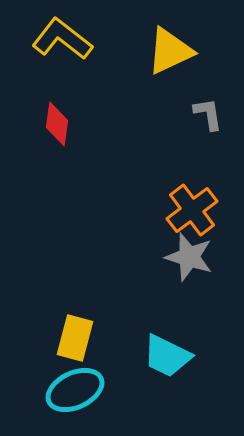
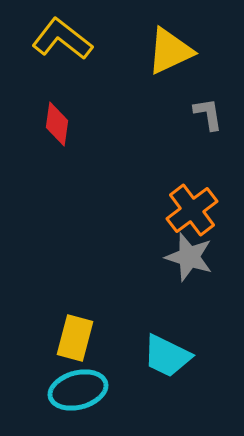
cyan ellipse: moved 3 px right; rotated 10 degrees clockwise
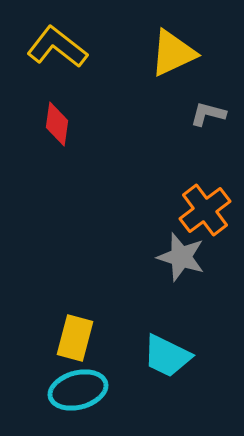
yellow L-shape: moved 5 px left, 8 px down
yellow triangle: moved 3 px right, 2 px down
gray L-shape: rotated 66 degrees counterclockwise
orange cross: moved 13 px right
gray star: moved 8 px left
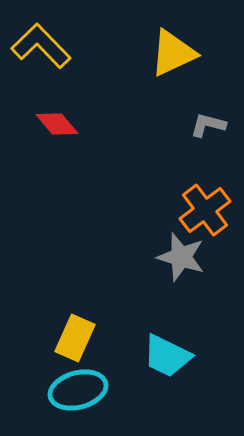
yellow L-shape: moved 16 px left, 1 px up; rotated 8 degrees clockwise
gray L-shape: moved 11 px down
red diamond: rotated 48 degrees counterclockwise
yellow rectangle: rotated 9 degrees clockwise
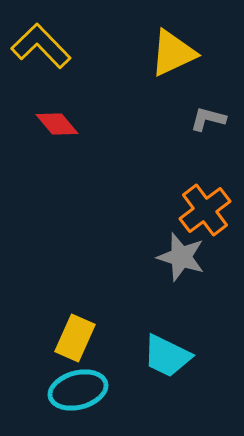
gray L-shape: moved 6 px up
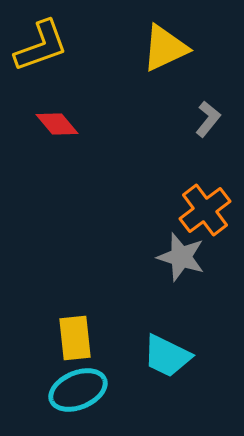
yellow L-shape: rotated 114 degrees clockwise
yellow triangle: moved 8 px left, 5 px up
gray L-shape: rotated 114 degrees clockwise
yellow rectangle: rotated 30 degrees counterclockwise
cyan ellipse: rotated 8 degrees counterclockwise
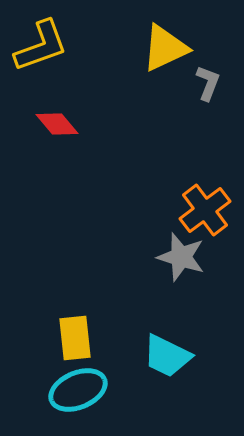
gray L-shape: moved 36 px up; rotated 18 degrees counterclockwise
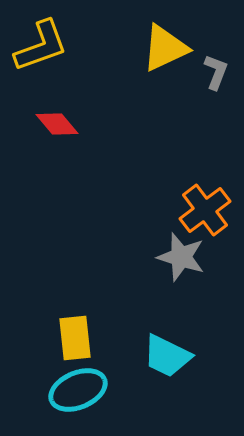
gray L-shape: moved 8 px right, 11 px up
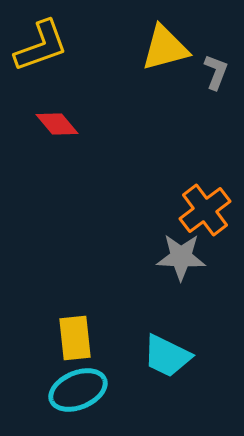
yellow triangle: rotated 10 degrees clockwise
gray star: rotated 15 degrees counterclockwise
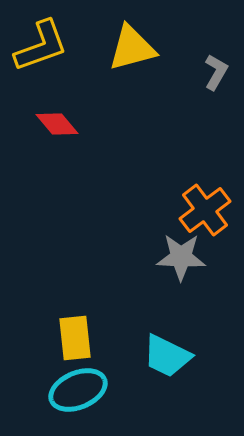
yellow triangle: moved 33 px left
gray L-shape: rotated 9 degrees clockwise
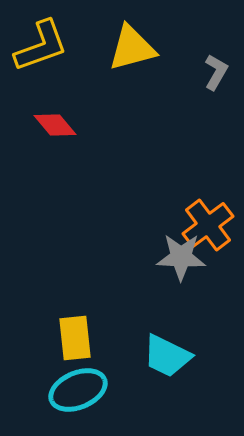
red diamond: moved 2 px left, 1 px down
orange cross: moved 3 px right, 15 px down
